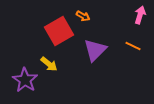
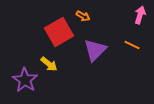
red square: moved 1 px down
orange line: moved 1 px left, 1 px up
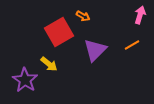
orange line: rotated 56 degrees counterclockwise
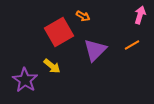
yellow arrow: moved 3 px right, 2 px down
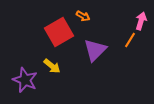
pink arrow: moved 1 px right, 6 px down
orange line: moved 2 px left, 5 px up; rotated 28 degrees counterclockwise
purple star: rotated 10 degrees counterclockwise
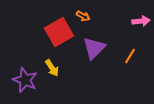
pink arrow: rotated 66 degrees clockwise
orange line: moved 16 px down
purple triangle: moved 1 px left, 2 px up
yellow arrow: moved 2 px down; rotated 18 degrees clockwise
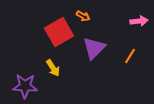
pink arrow: moved 2 px left
yellow arrow: moved 1 px right
purple star: moved 6 px down; rotated 20 degrees counterclockwise
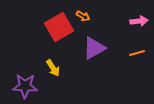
red square: moved 5 px up
purple triangle: rotated 15 degrees clockwise
orange line: moved 7 px right, 3 px up; rotated 42 degrees clockwise
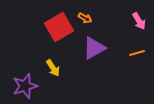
orange arrow: moved 2 px right, 2 px down
pink arrow: rotated 66 degrees clockwise
purple star: rotated 20 degrees counterclockwise
